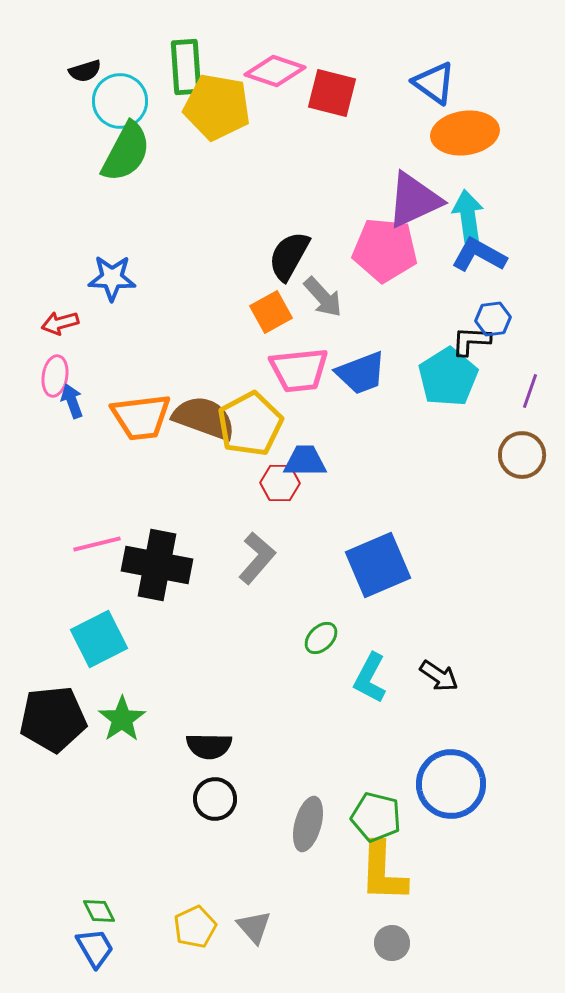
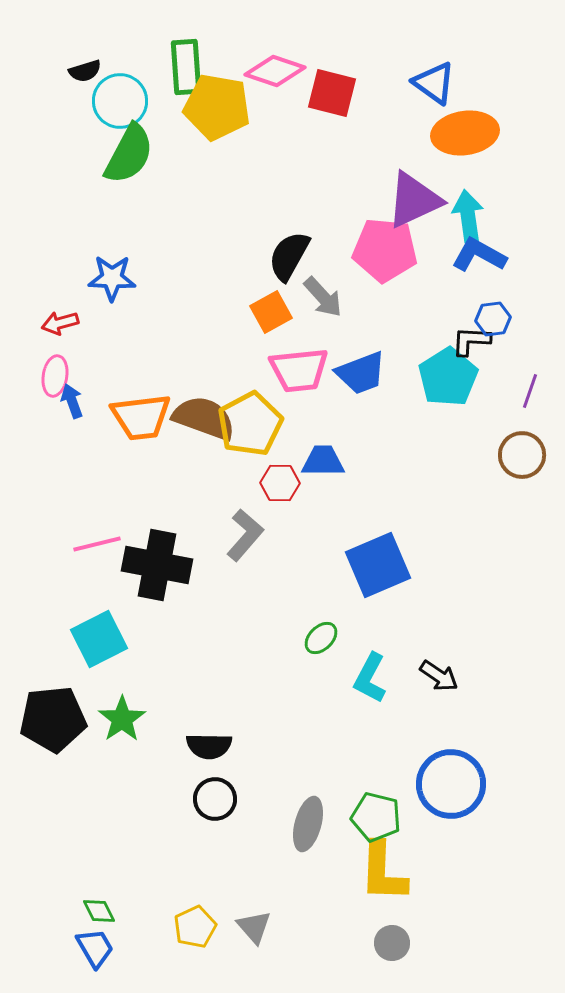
green semicircle at (126, 152): moved 3 px right, 2 px down
blue trapezoid at (305, 461): moved 18 px right
gray L-shape at (257, 558): moved 12 px left, 23 px up
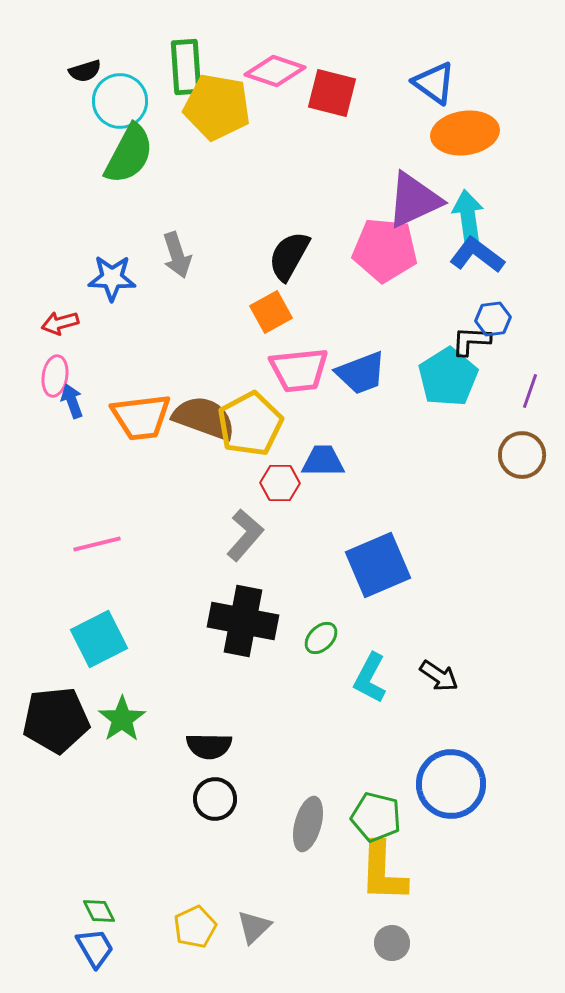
blue L-shape at (479, 255): moved 2 px left; rotated 8 degrees clockwise
gray arrow at (323, 297): moved 146 px left, 42 px up; rotated 24 degrees clockwise
black cross at (157, 565): moved 86 px right, 56 px down
black pentagon at (53, 719): moved 3 px right, 1 px down
gray triangle at (254, 927): rotated 27 degrees clockwise
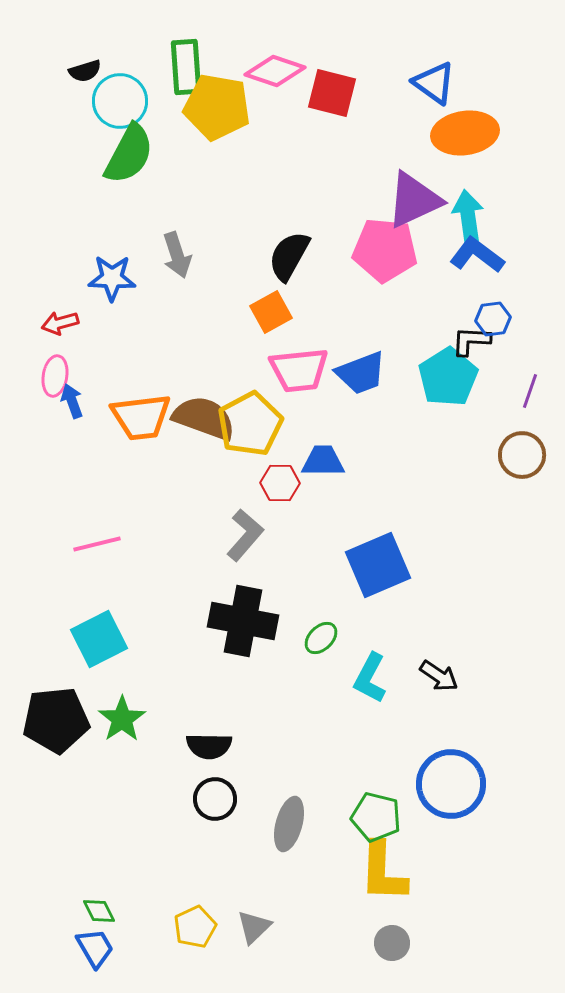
gray ellipse at (308, 824): moved 19 px left
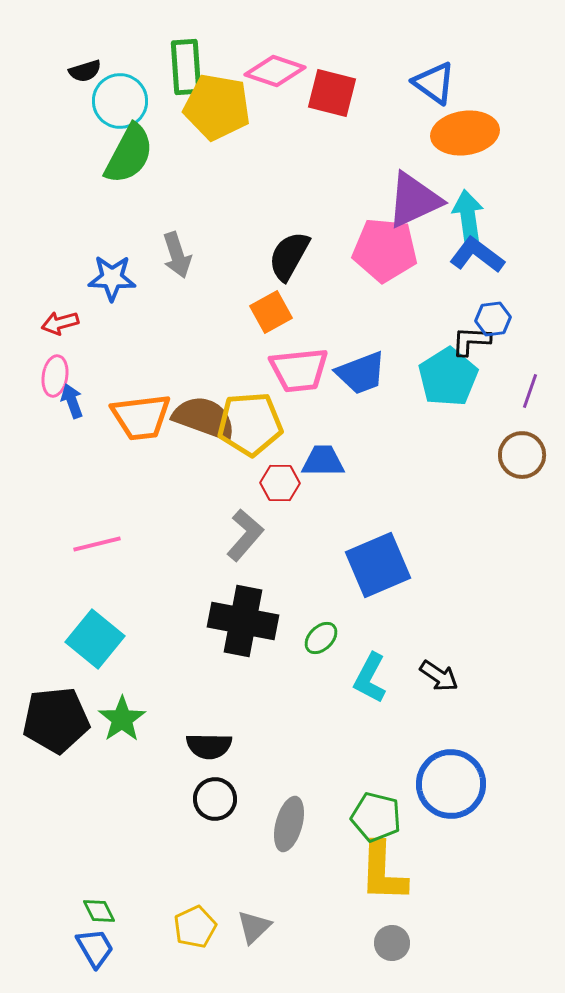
yellow pentagon at (250, 424): rotated 24 degrees clockwise
cyan square at (99, 639): moved 4 px left; rotated 24 degrees counterclockwise
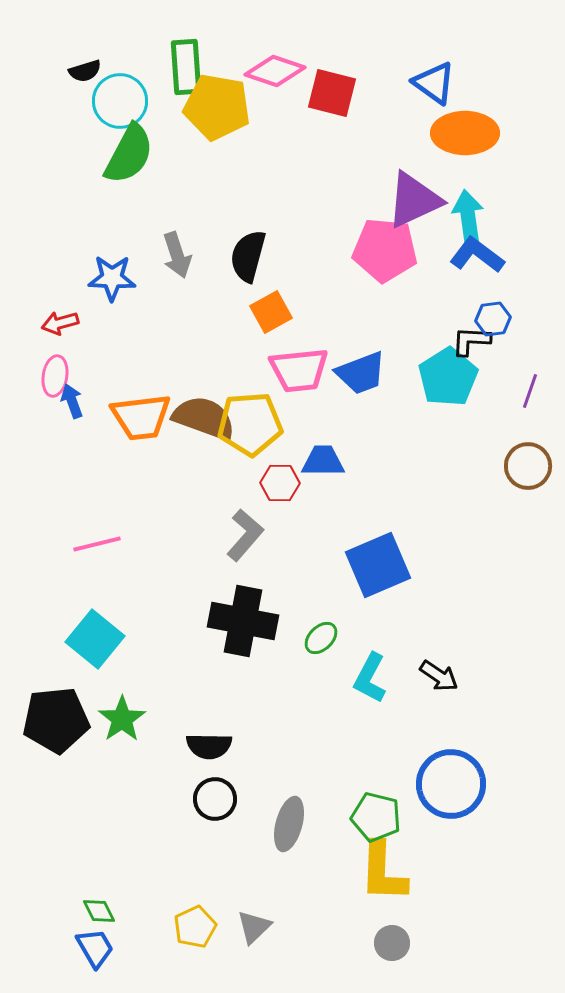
orange ellipse at (465, 133): rotated 8 degrees clockwise
black semicircle at (289, 256): moved 41 px left; rotated 14 degrees counterclockwise
brown circle at (522, 455): moved 6 px right, 11 px down
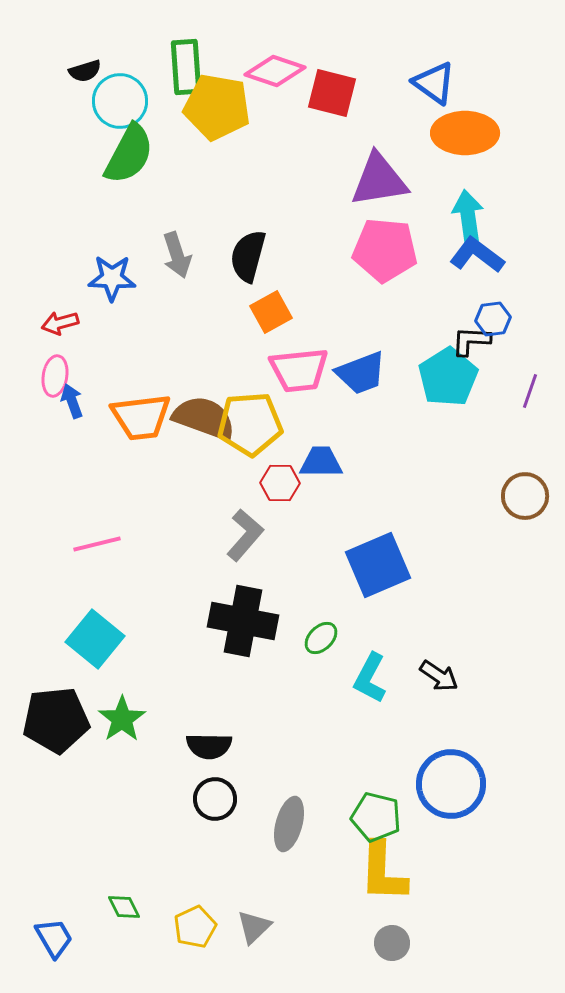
purple triangle at (414, 200): moved 35 px left, 20 px up; rotated 16 degrees clockwise
blue trapezoid at (323, 461): moved 2 px left, 1 px down
brown circle at (528, 466): moved 3 px left, 30 px down
green diamond at (99, 911): moved 25 px right, 4 px up
blue trapezoid at (95, 948): moved 41 px left, 10 px up
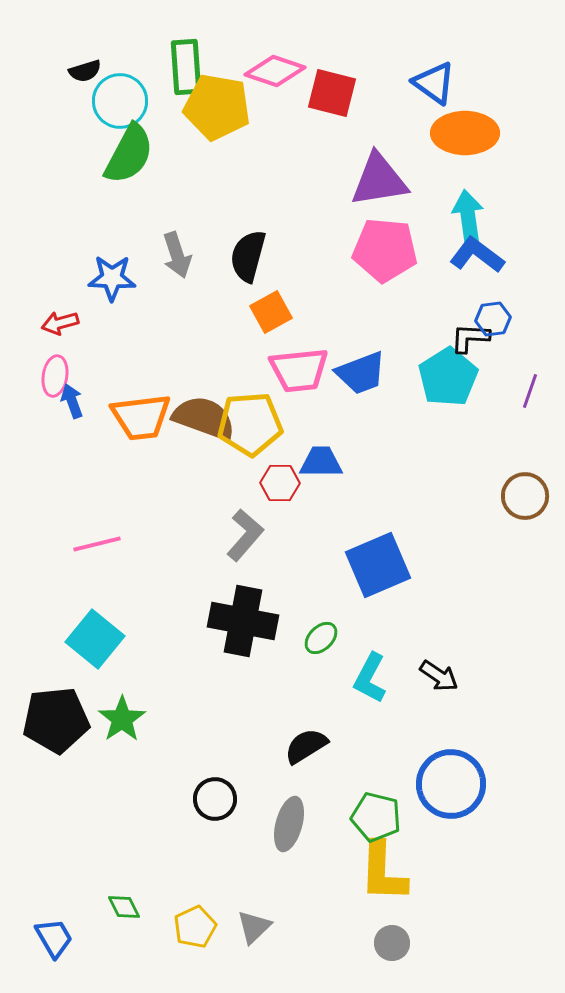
black L-shape at (471, 341): moved 1 px left, 3 px up
black semicircle at (209, 746): moved 97 px right; rotated 147 degrees clockwise
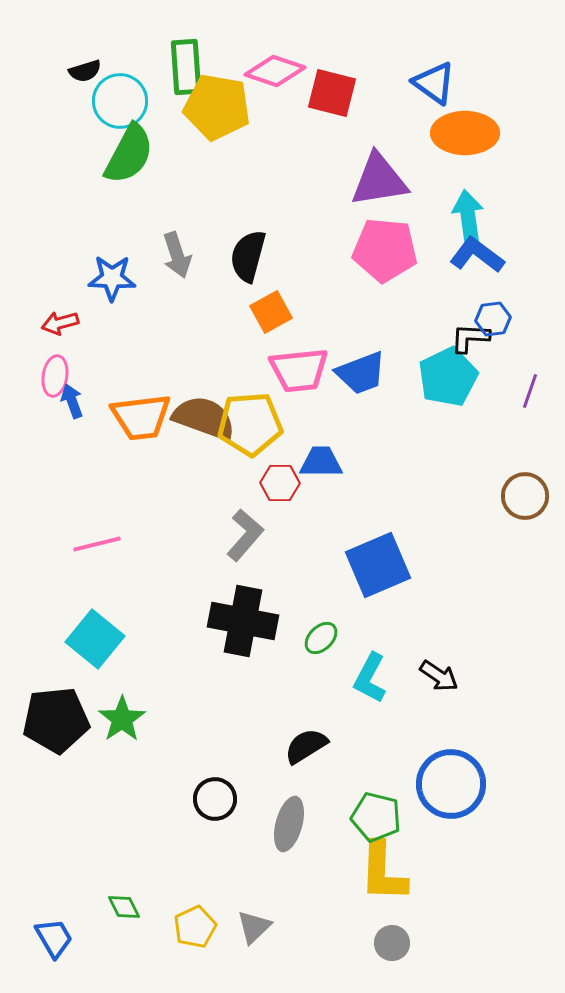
cyan pentagon at (448, 377): rotated 6 degrees clockwise
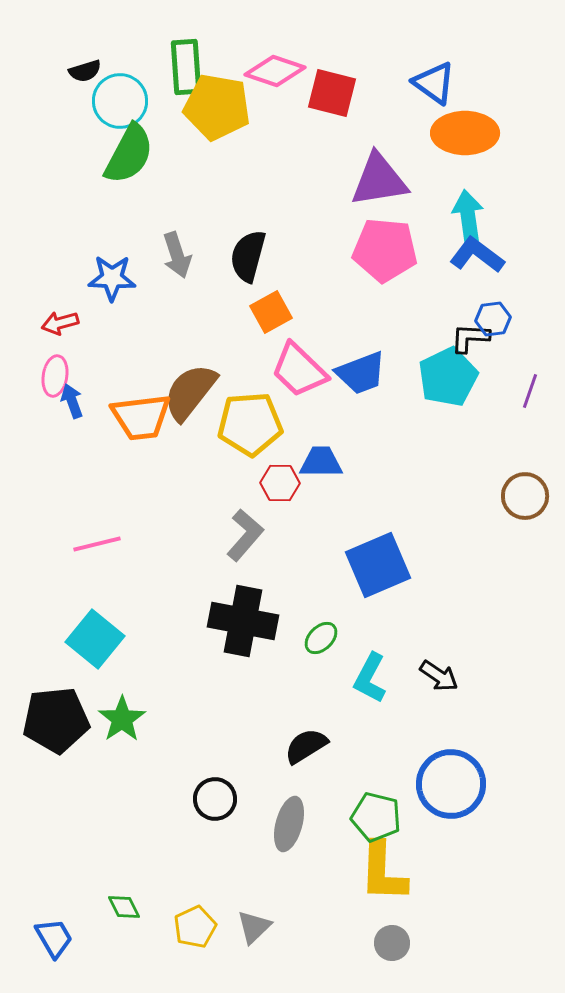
pink trapezoid at (299, 370): rotated 50 degrees clockwise
brown semicircle at (204, 418): moved 14 px left, 26 px up; rotated 72 degrees counterclockwise
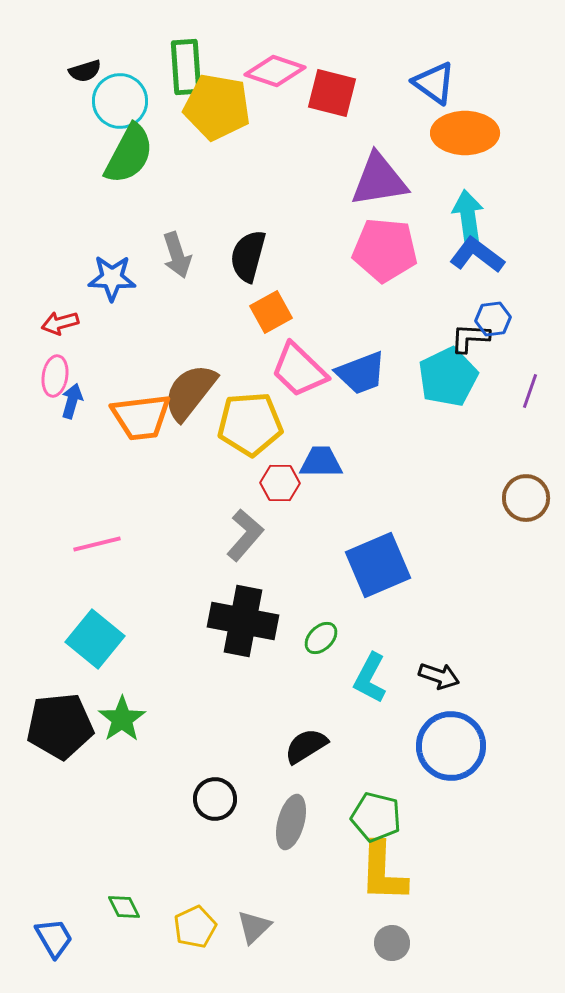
blue arrow at (72, 401): rotated 36 degrees clockwise
brown circle at (525, 496): moved 1 px right, 2 px down
black arrow at (439, 676): rotated 15 degrees counterclockwise
black pentagon at (56, 720): moved 4 px right, 6 px down
blue circle at (451, 784): moved 38 px up
gray ellipse at (289, 824): moved 2 px right, 2 px up
